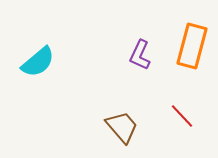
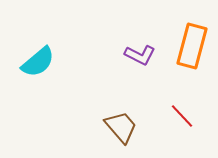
purple L-shape: rotated 88 degrees counterclockwise
brown trapezoid: moved 1 px left
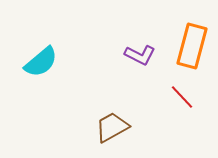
cyan semicircle: moved 3 px right
red line: moved 19 px up
brown trapezoid: moved 9 px left; rotated 78 degrees counterclockwise
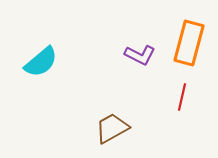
orange rectangle: moved 3 px left, 3 px up
red line: rotated 56 degrees clockwise
brown trapezoid: moved 1 px down
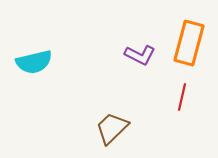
cyan semicircle: moved 7 px left; rotated 27 degrees clockwise
brown trapezoid: rotated 15 degrees counterclockwise
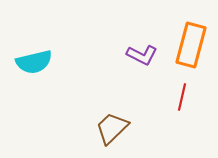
orange rectangle: moved 2 px right, 2 px down
purple L-shape: moved 2 px right
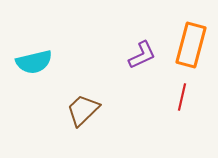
purple L-shape: rotated 52 degrees counterclockwise
brown trapezoid: moved 29 px left, 18 px up
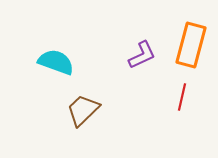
cyan semicircle: moved 22 px right; rotated 147 degrees counterclockwise
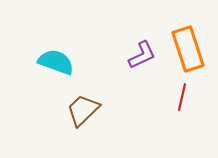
orange rectangle: moved 3 px left, 4 px down; rotated 33 degrees counterclockwise
